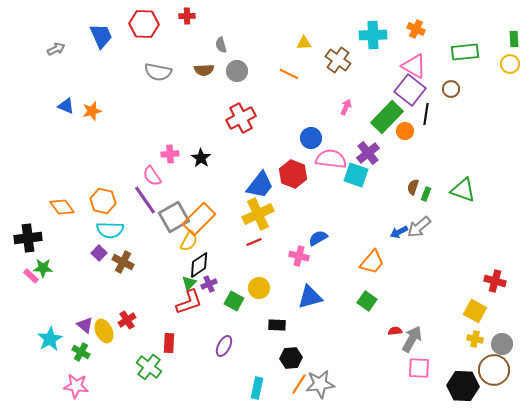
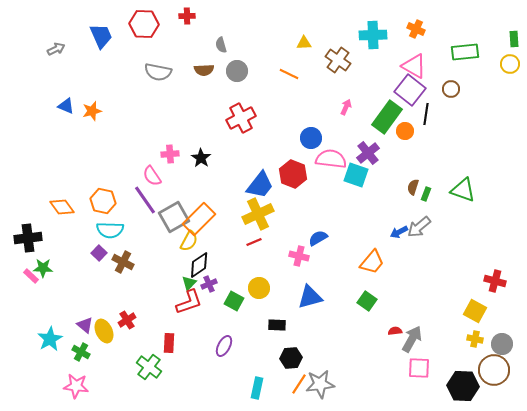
green rectangle at (387, 117): rotated 8 degrees counterclockwise
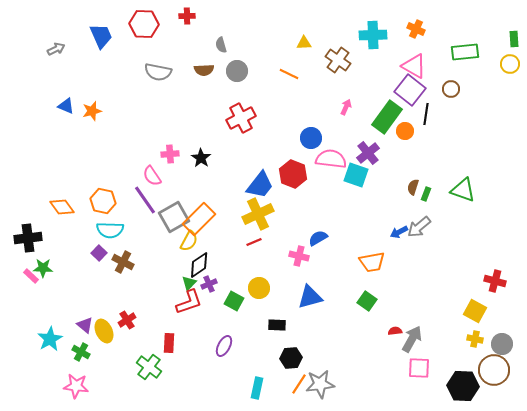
orange trapezoid at (372, 262): rotated 40 degrees clockwise
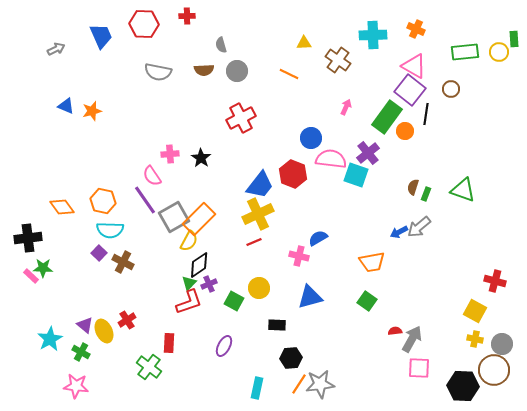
yellow circle at (510, 64): moved 11 px left, 12 px up
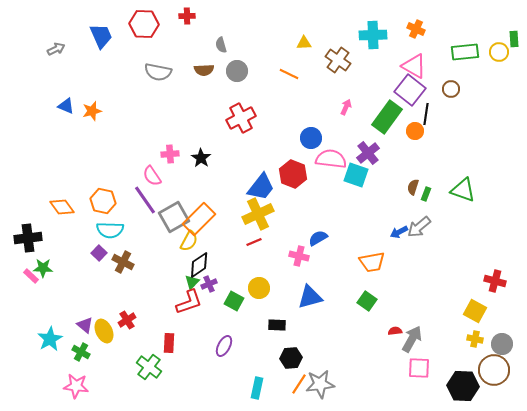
orange circle at (405, 131): moved 10 px right
blue trapezoid at (260, 185): moved 1 px right, 2 px down
green triangle at (189, 283): moved 3 px right, 1 px up
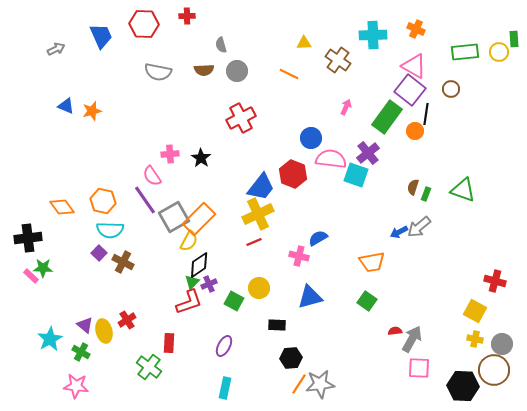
yellow ellipse at (104, 331): rotated 10 degrees clockwise
cyan rectangle at (257, 388): moved 32 px left
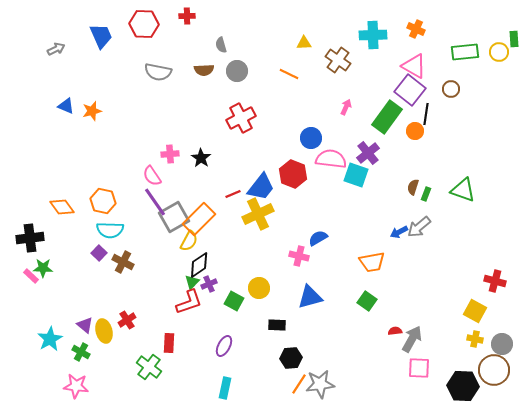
purple line at (145, 200): moved 10 px right, 2 px down
black cross at (28, 238): moved 2 px right
red line at (254, 242): moved 21 px left, 48 px up
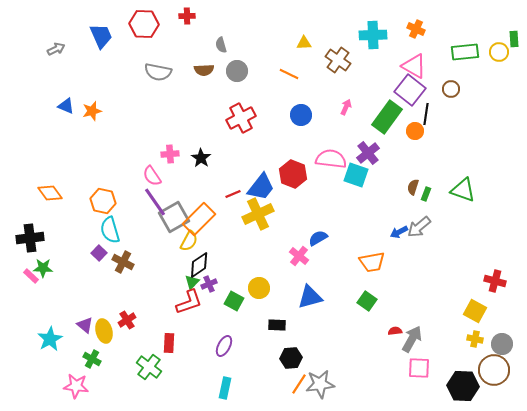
blue circle at (311, 138): moved 10 px left, 23 px up
orange diamond at (62, 207): moved 12 px left, 14 px up
cyan semicircle at (110, 230): rotated 72 degrees clockwise
pink cross at (299, 256): rotated 24 degrees clockwise
green cross at (81, 352): moved 11 px right, 7 px down
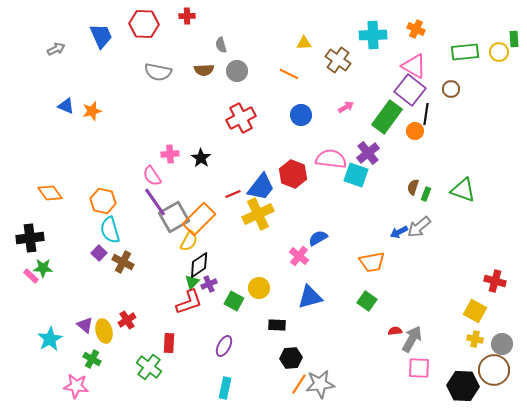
pink arrow at (346, 107): rotated 35 degrees clockwise
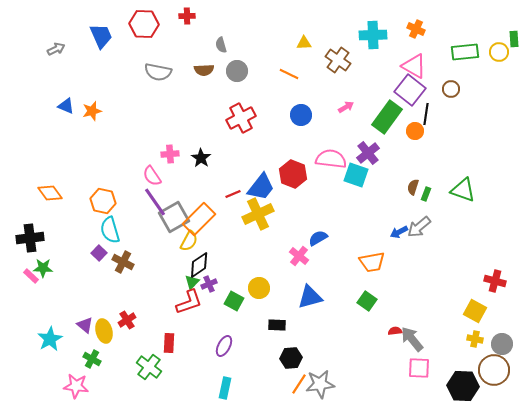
gray arrow at (412, 339): rotated 68 degrees counterclockwise
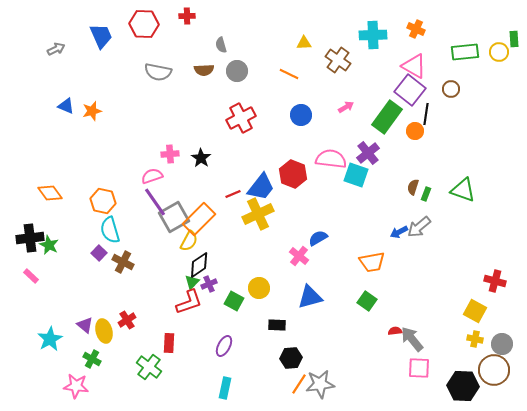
pink semicircle at (152, 176): rotated 105 degrees clockwise
green star at (43, 268): moved 6 px right, 23 px up; rotated 24 degrees clockwise
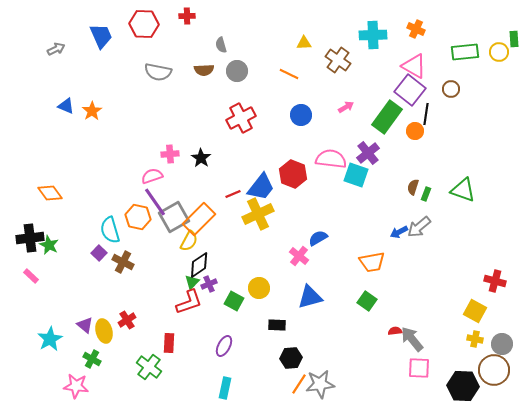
orange star at (92, 111): rotated 18 degrees counterclockwise
orange hexagon at (103, 201): moved 35 px right, 16 px down
